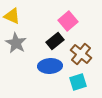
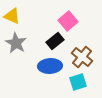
brown cross: moved 1 px right, 3 px down
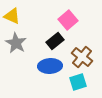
pink square: moved 1 px up
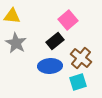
yellow triangle: rotated 18 degrees counterclockwise
brown cross: moved 1 px left, 1 px down
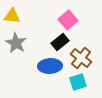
black rectangle: moved 5 px right, 1 px down
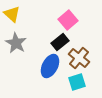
yellow triangle: moved 2 px up; rotated 36 degrees clockwise
brown cross: moved 2 px left
blue ellipse: rotated 60 degrees counterclockwise
cyan square: moved 1 px left
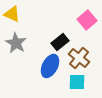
yellow triangle: rotated 18 degrees counterclockwise
pink square: moved 19 px right
cyan square: rotated 18 degrees clockwise
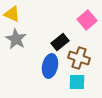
gray star: moved 4 px up
brown cross: rotated 20 degrees counterclockwise
blue ellipse: rotated 15 degrees counterclockwise
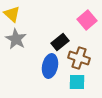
yellow triangle: rotated 18 degrees clockwise
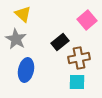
yellow triangle: moved 11 px right
brown cross: rotated 30 degrees counterclockwise
blue ellipse: moved 24 px left, 4 px down
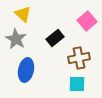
pink square: moved 1 px down
black rectangle: moved 5 px left, 4 px up
cyan square: moved 2 px down
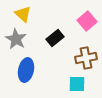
brown cross: moved 7 px right
